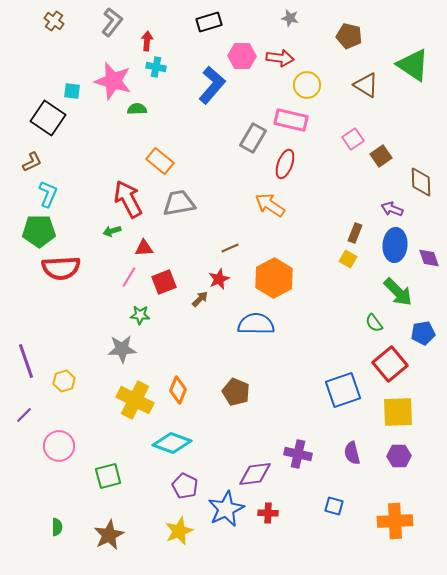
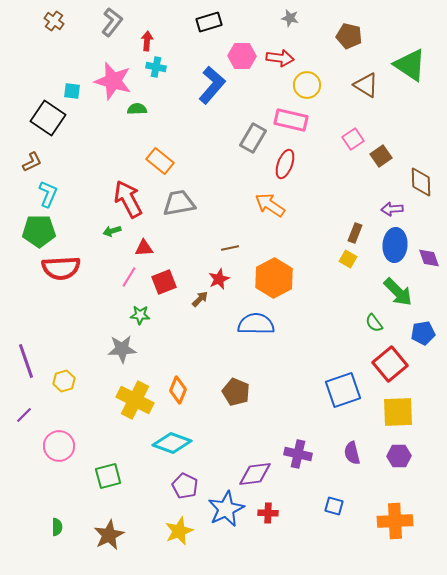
green triangle at (413, 65): moved 3 px left
purple arrow at (392, 209): rotated 25 degrees counterclockwise
brown line at (230, 248): rotated 12 degrees clockwise
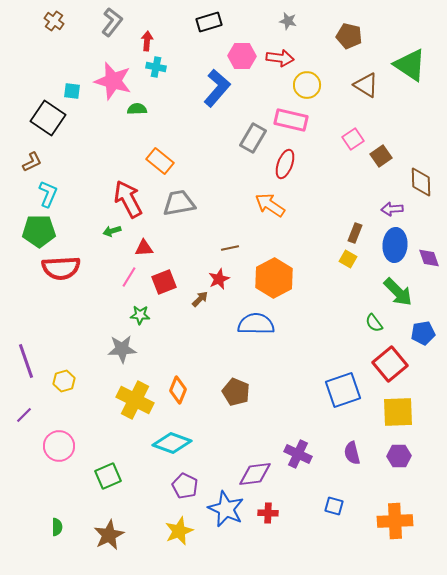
gray star at (290, 18): moved 2 px left, 3 px down
blue L-shape at (212, 85): moved 5 px right, 3 px down
purple cross at (298, 454): rotated 12 degrees clockwise
green square at (108, 476): rotated 8 degrees counterclockwise
blue star at (226, 509): rotated 21 degrees counterclockwise
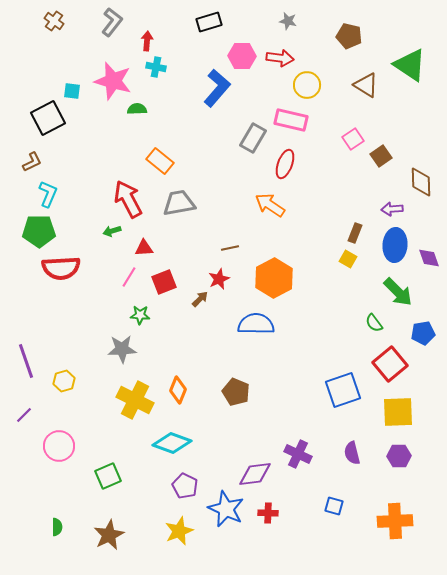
black square at (48, 118): rotated 28 degrees clockwise
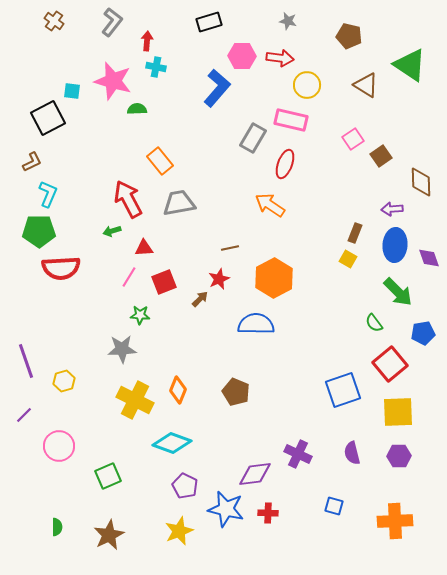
orange rectangle at (160, 161): rotated 12 degrees clockwise
blue star at (226, 509): rotated 12 degrees counterclockwise
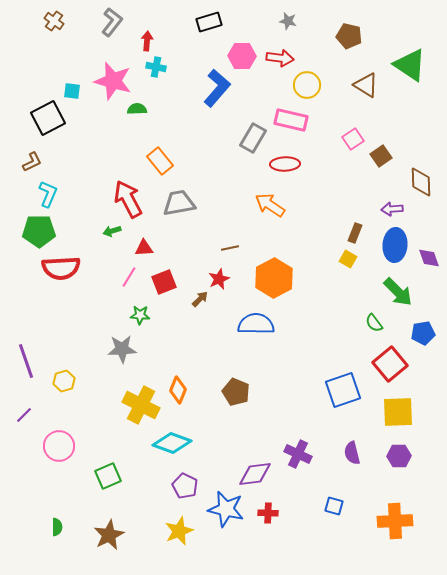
red ellipse at (285, 164): rotated 68 degrees clockwise
yellow cross at (135, 400): moved 6 px right, 5 px down
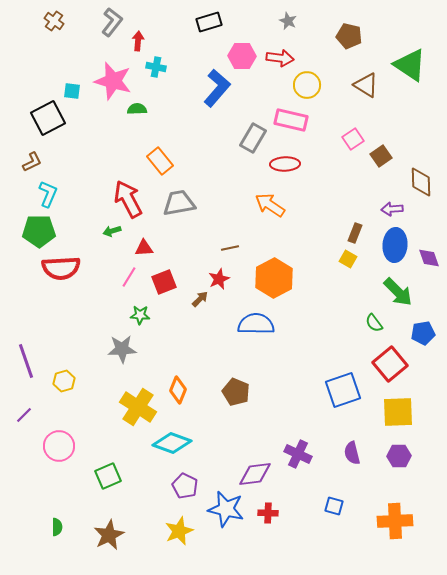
gray star at (288, 21): rotated 12 degrees clockwise
red arrow at (147, 41): moved 9 px left
yellow cross at (141, 405): moved 3 px left, 2 px down; rotated 6 degrees clockwise
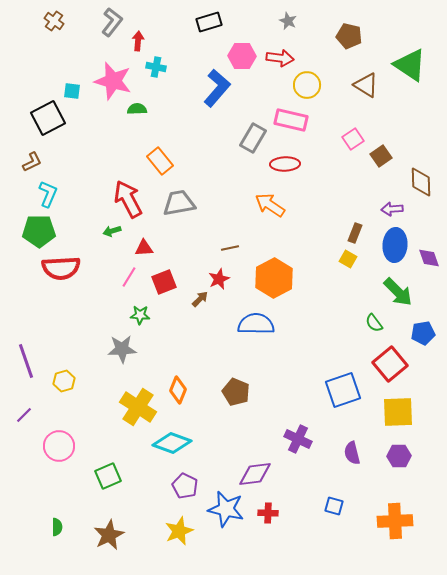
purple cross at (298, 454): moved 15 px up
